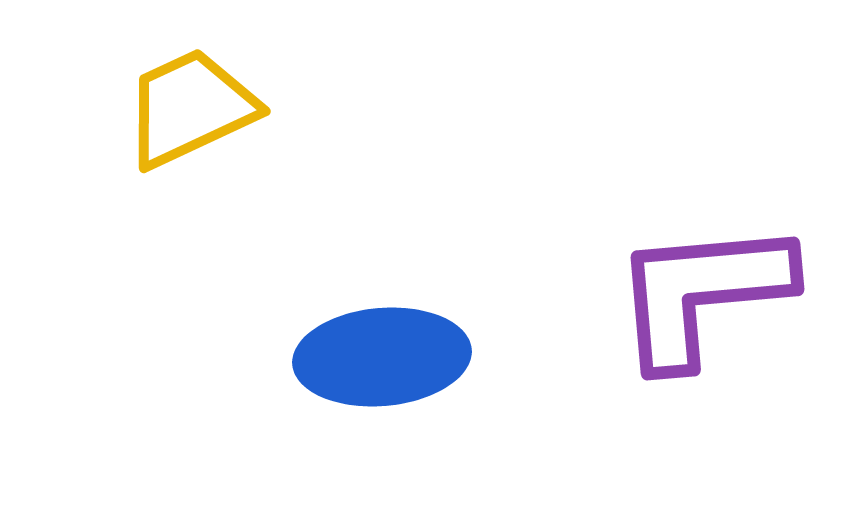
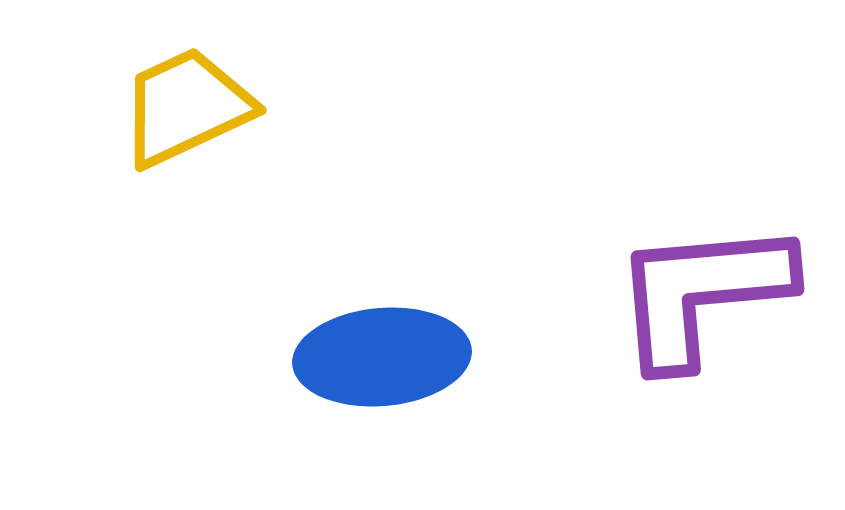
yellow trapezoid: moved 4 px left, 1 px up
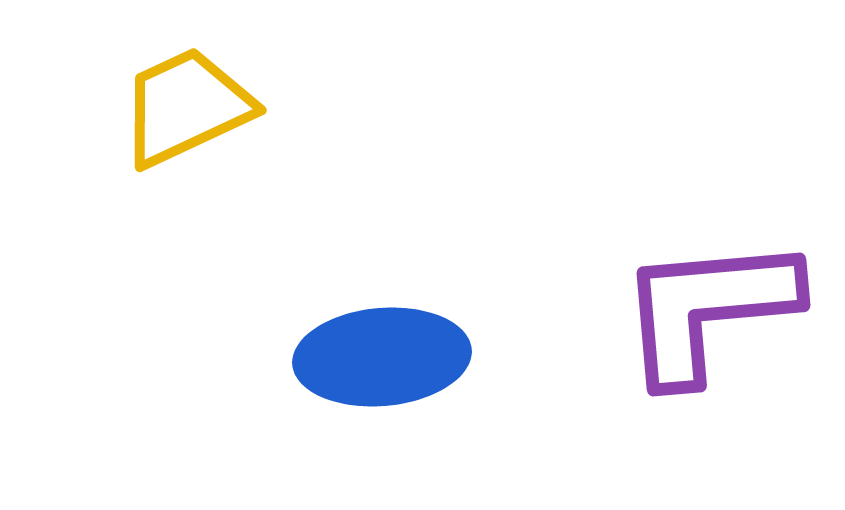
purple L-shape: moved 6 px right, 16 px down
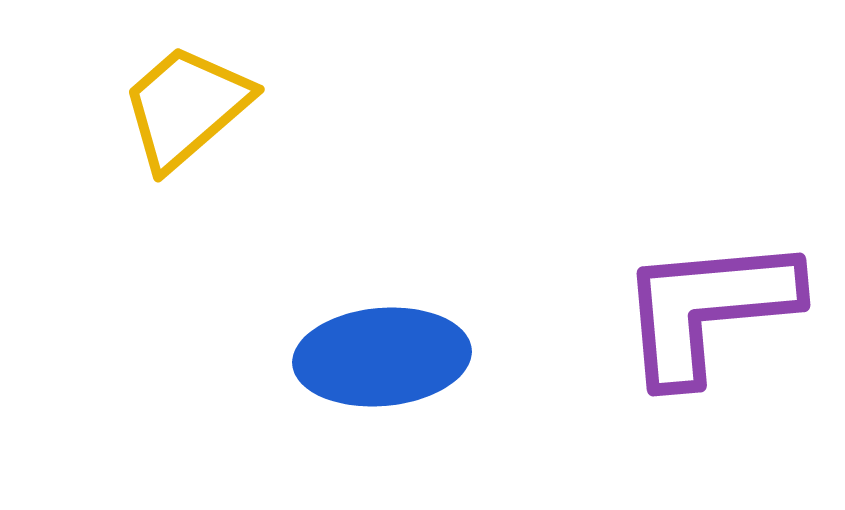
yellow trapezoid: rotated 16 degrees counterclockwise
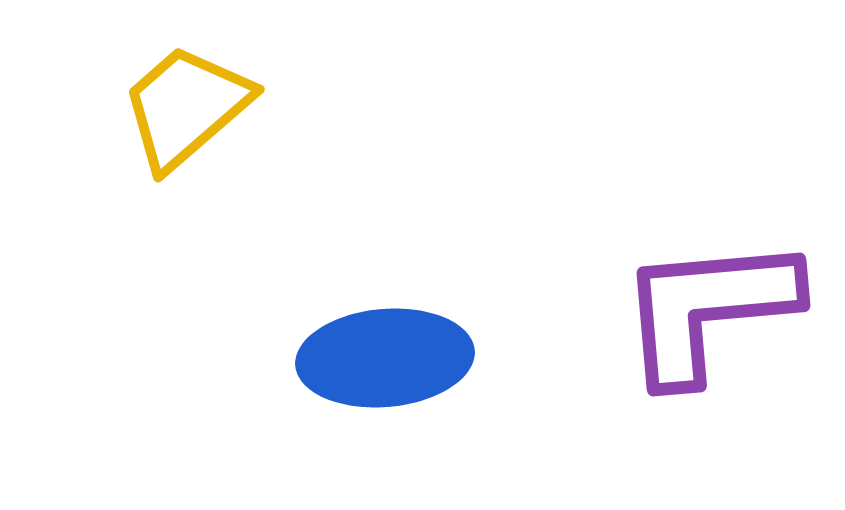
blue ellipse: moved 3 px right, 1 px down
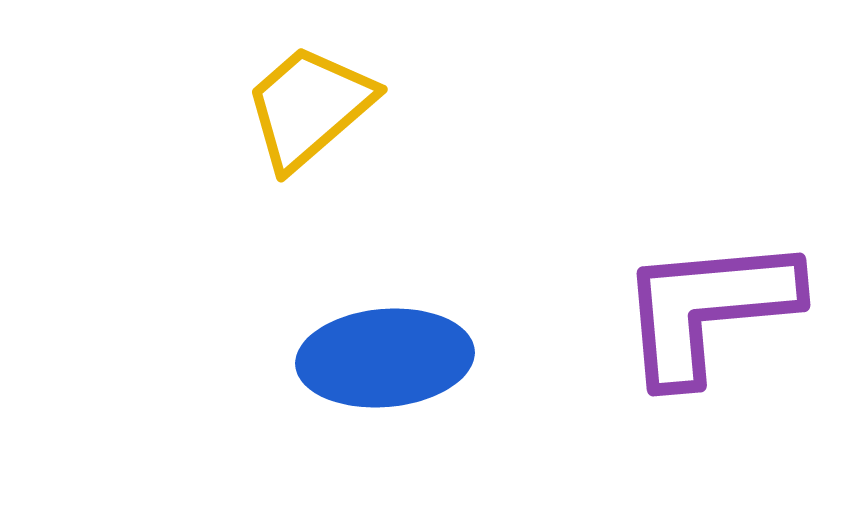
yellow trapezoid: moved 123 px right
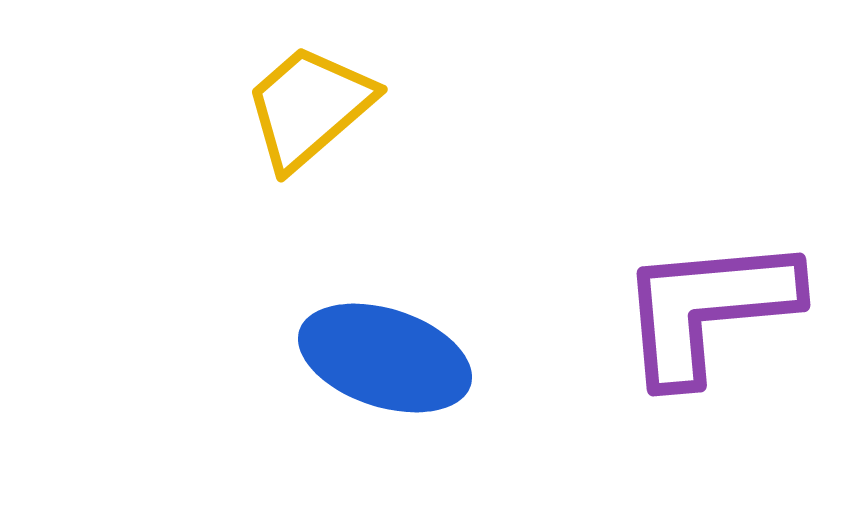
blue ellipse: rotated 23 degrees clockwise
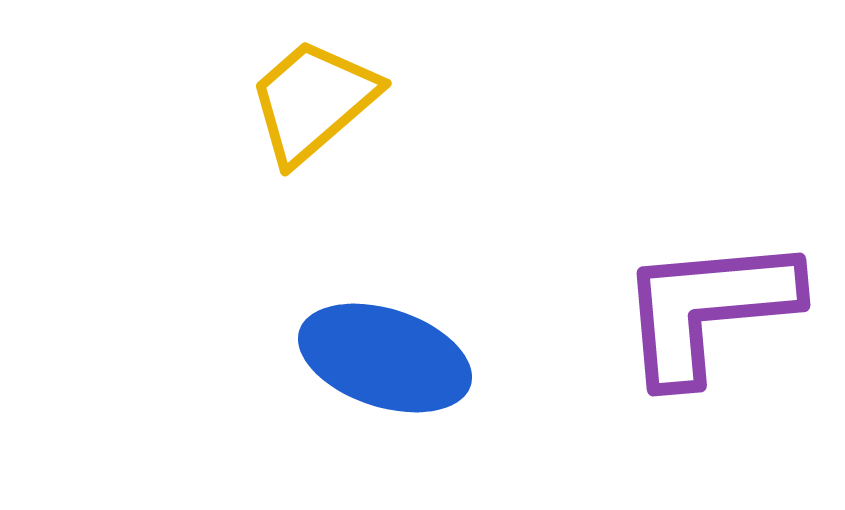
yellow trapezoid: moved 4 px right, 6 px up
